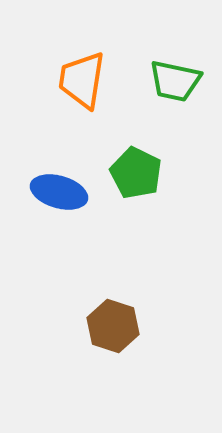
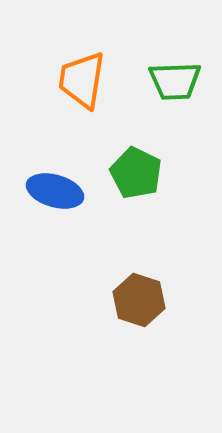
green trapezoid: rotated 14 degrees counterclockwise
blue ellipse: moved 4 px left, 1 px up
brown hexagon: moved 26 px right, 26 px up
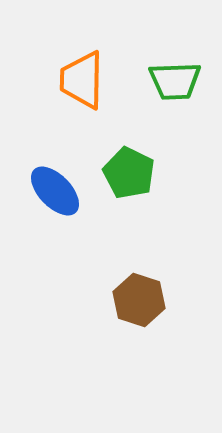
orange trapezoid: rotated 8 degrees counterclockwise
green pentagon: moved 7 px left
blue ellipse: rotated 30 degrees clockwise
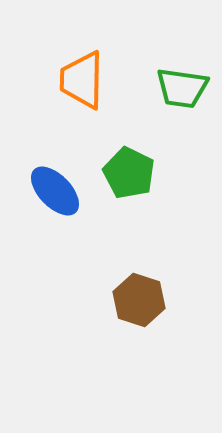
green trapezoid: moved 7 px right, 7 px down; rotated 10 degrees clockwise
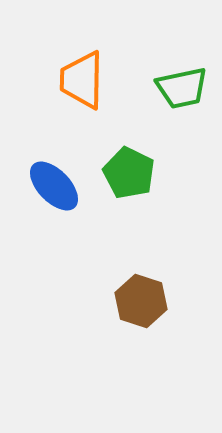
green trapezoid: rotated 20 degrees counterclockwise
blue ellipse: moved 1 px left, 5 px up
brown hexagon: moved 2 px right, 1 px down
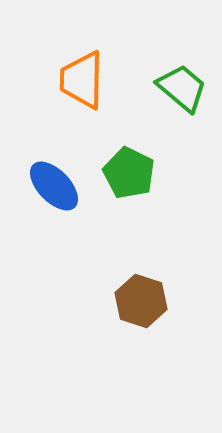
green trapezoid: rotated 128 degrees counterclockwise
